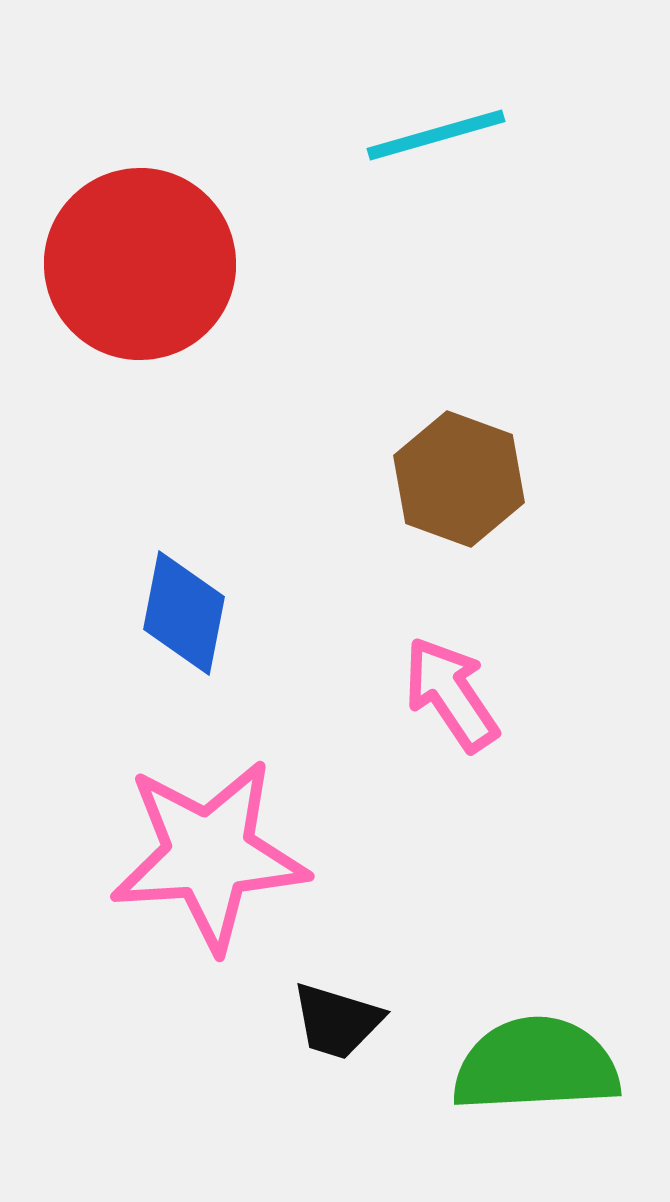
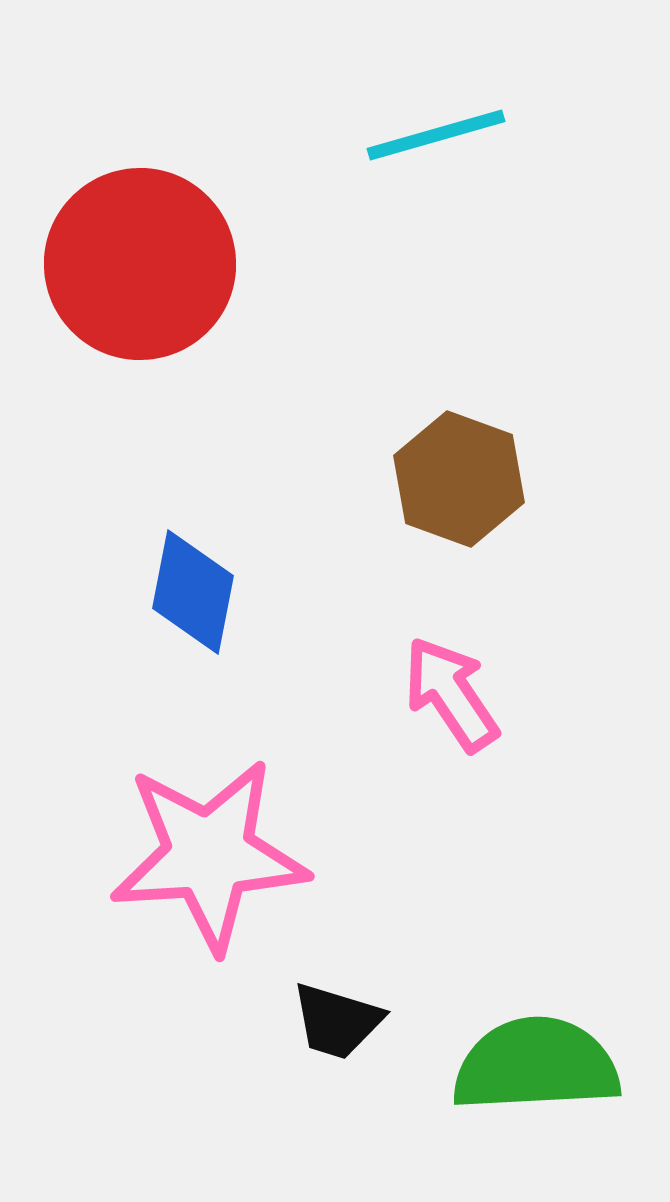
blue diamond: moved 9 px right, 21 px up
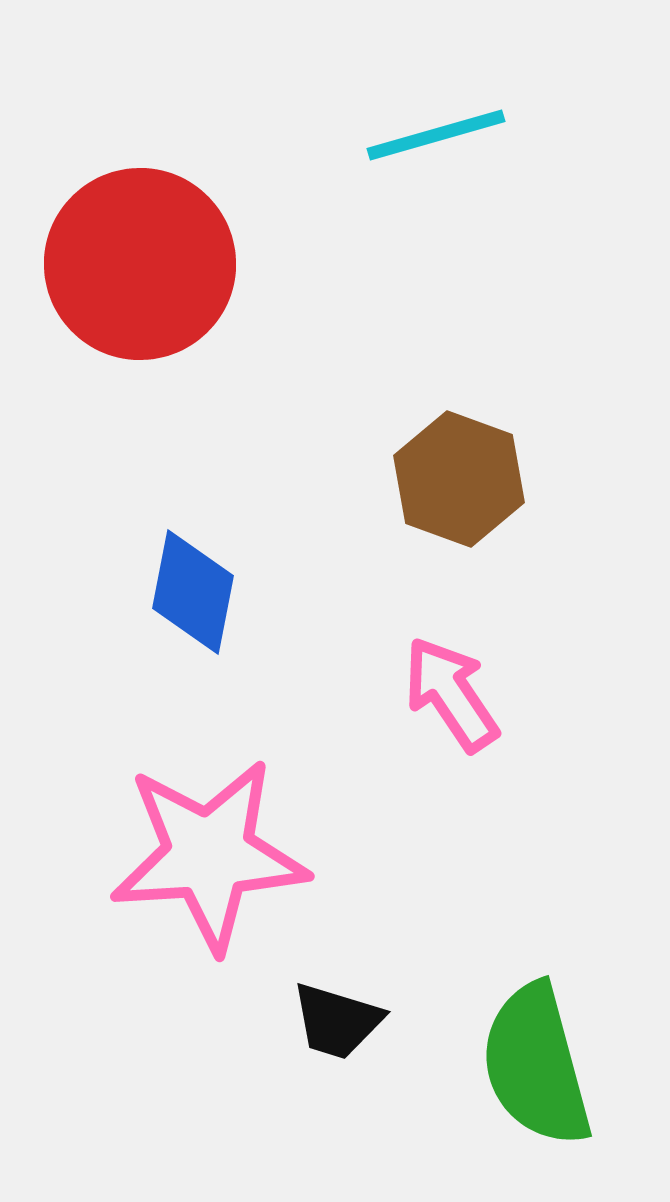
green semicircle: rotated 102 degrees counterclockwise
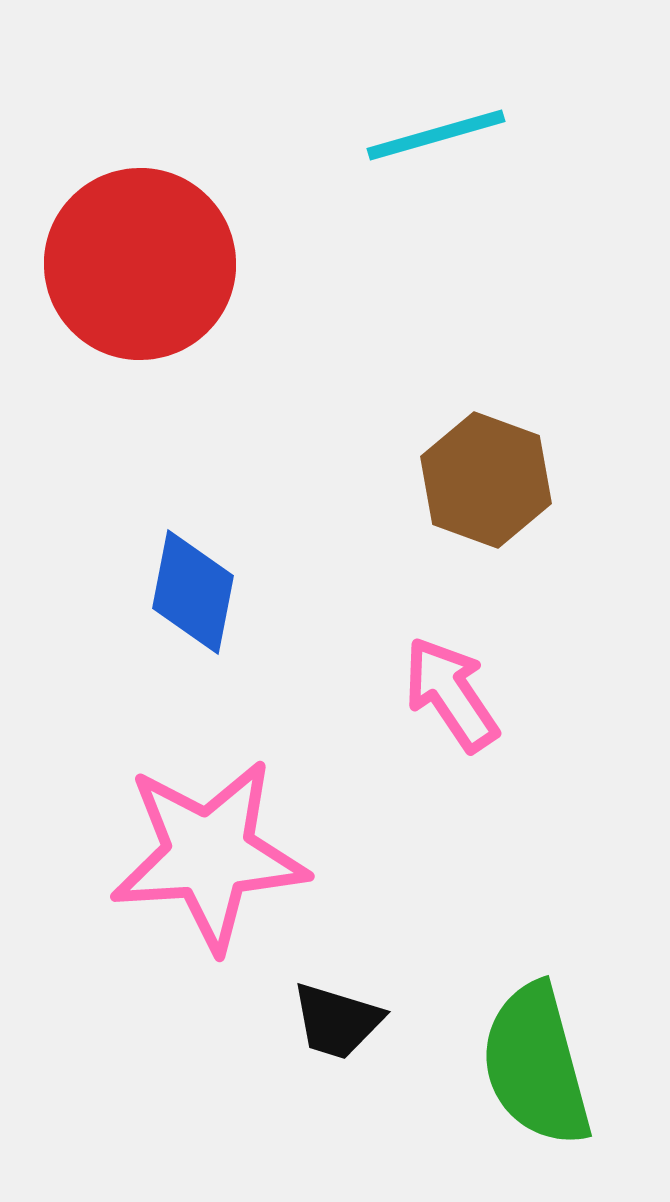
brown hexagon: moved 27 px right, 1 px down
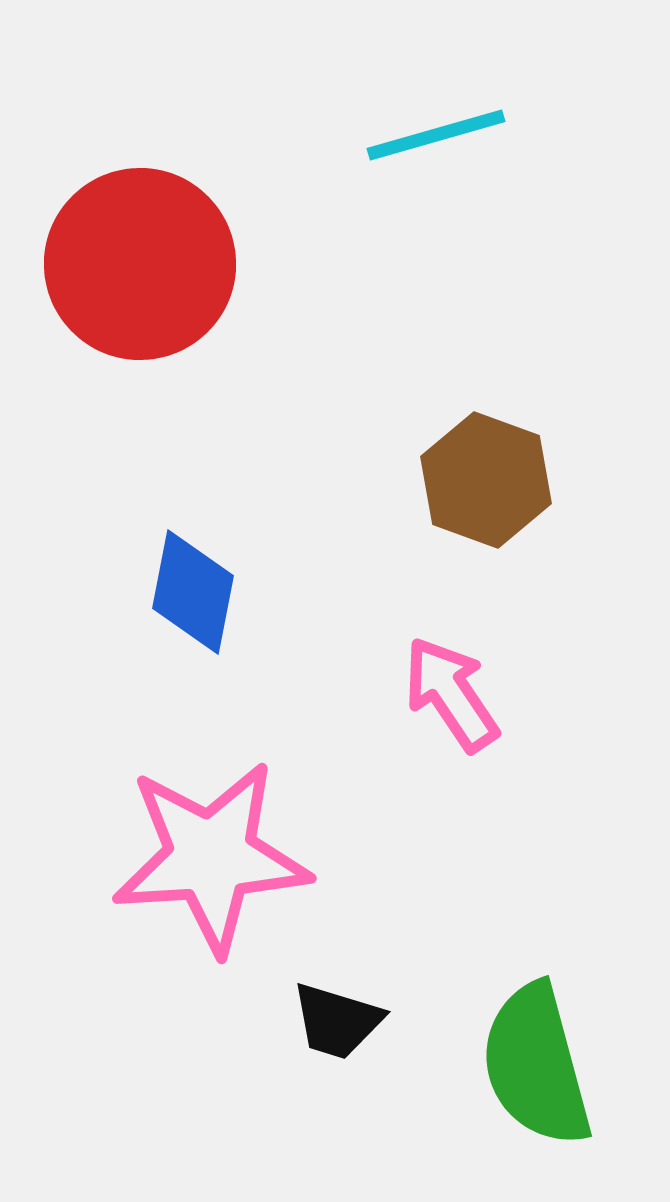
pink star: moved 2 px right, 2 px down
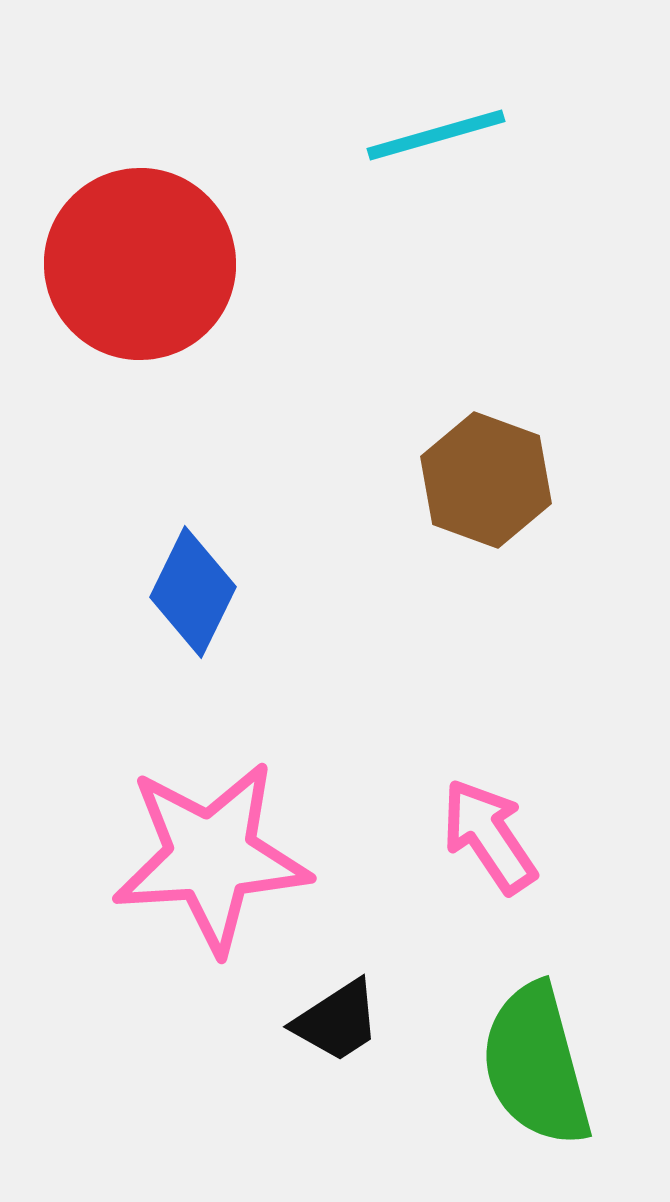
blue diamond: rotated 15 degrees clockwise
pink arrow: moved 38 px right, 142 px down
black trapezoid: rotated 50 degrees counterclockwise
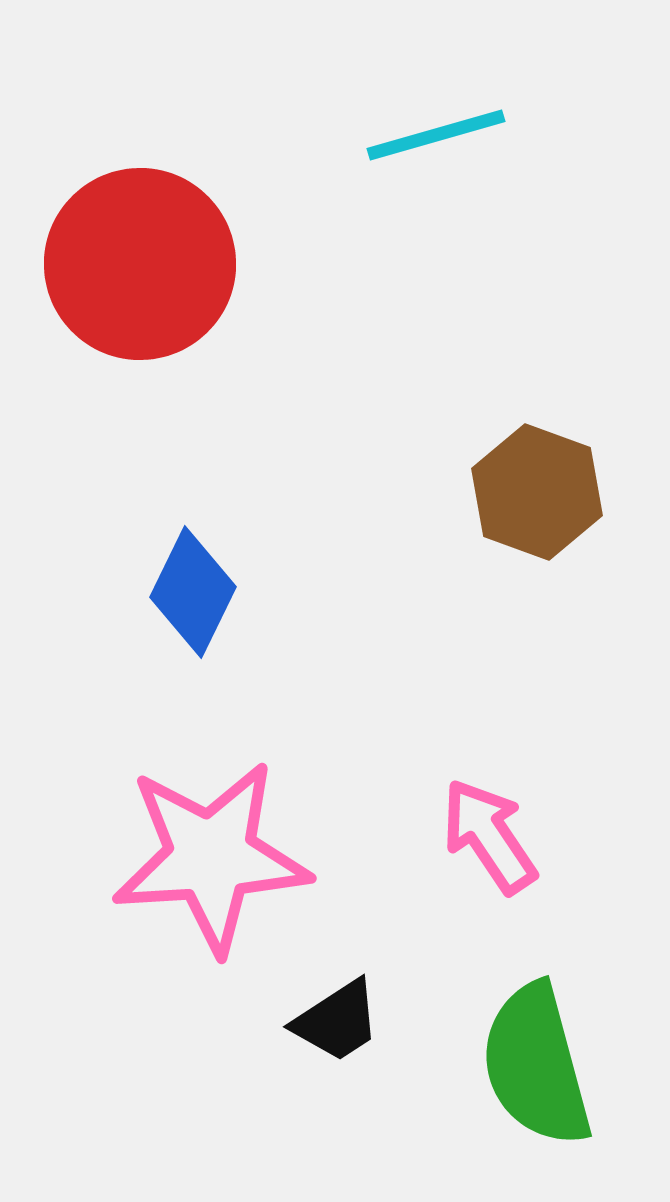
brown hexagon: moved 51 px right, 12 px down
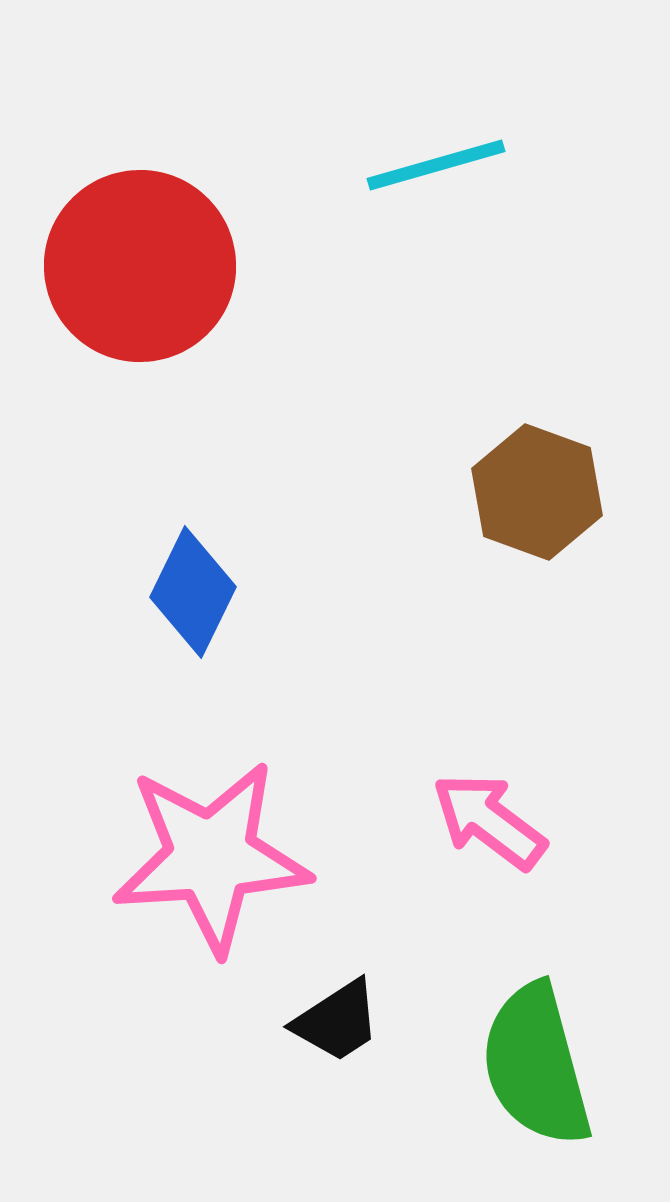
cyan line: moved 30 px down
red circle: moved 2 px down
pink arrow: moved 15 px up; rotated 19 degrees counterclockwise
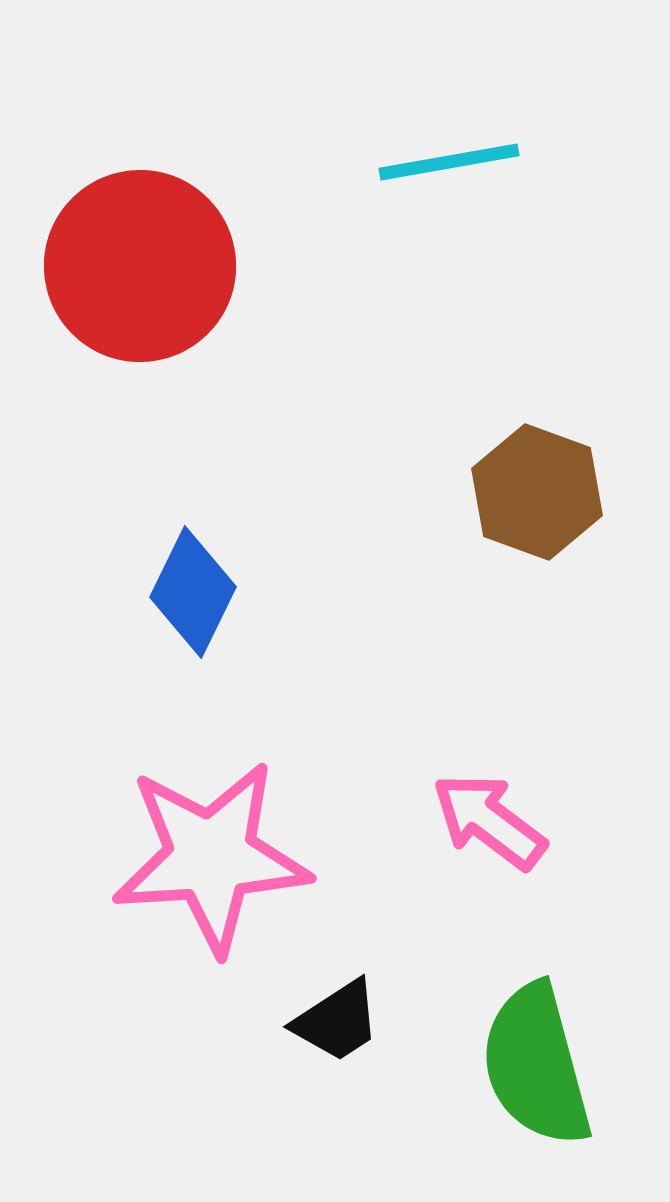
cyan line: moved 13 px right, 3 px up; rotated 6 degrees clockwise
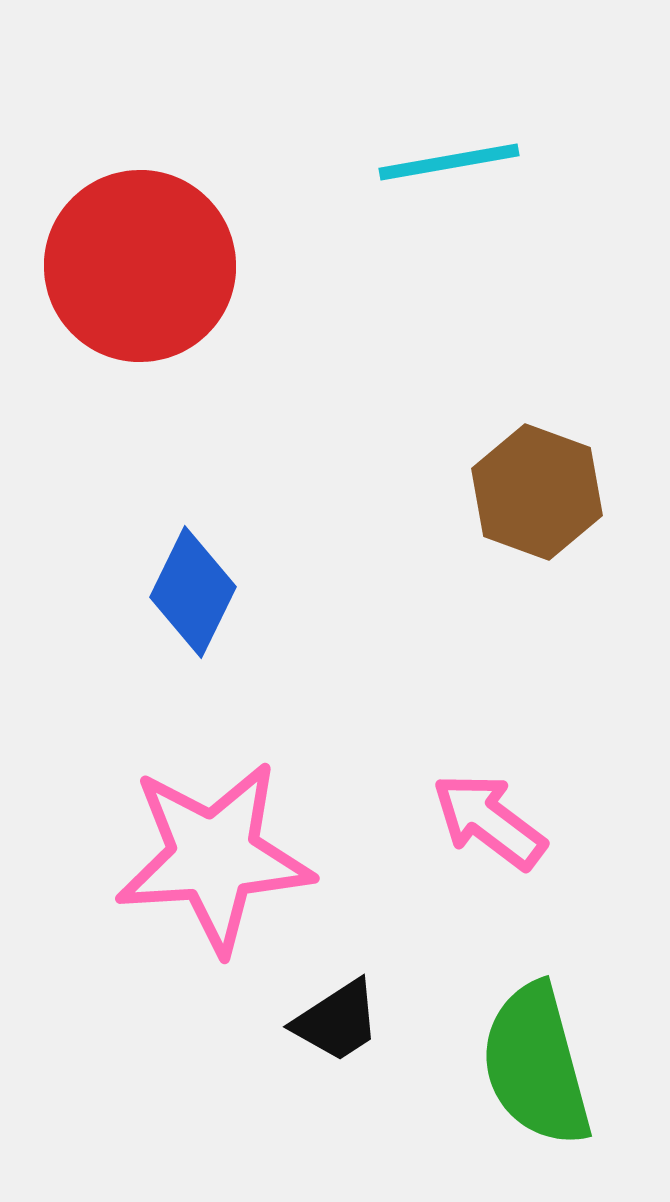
pink star: moved 3 px right
